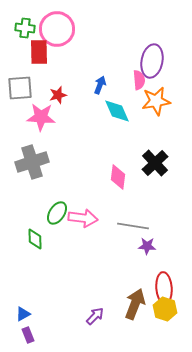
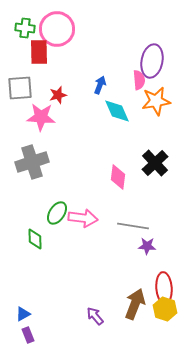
purple arrow: rotated 84 degrees counterclockwise
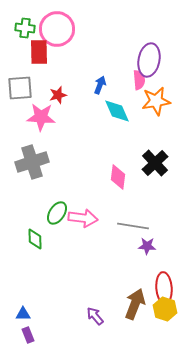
purple ellipse: moved 3 px left, 1 px up
blue triangle: rotated 28 degrees clockwise
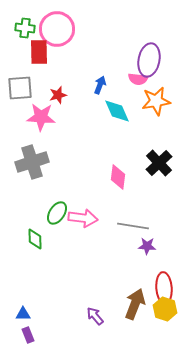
pink semicircle: moved 1 px left, 1 px up; rotated 102 degrees clockwise
black cross: moved 4 px right
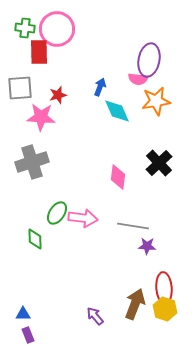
blue arrow: moved 2 px down
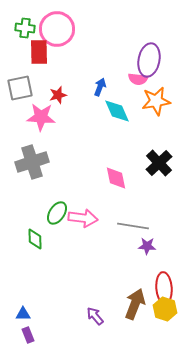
gray square: rotated 8 degrees counterclockwise
pink diamond: moved 2 px left, 1 px down; rotated 20 degrees counterclockwise
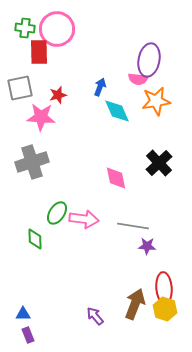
pink arrow: moved 1 px right, 1 px down
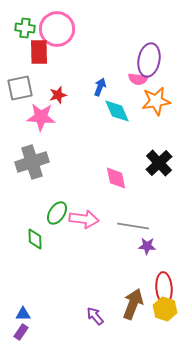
brown arrow: moved 2 px left
purple rectangle: moved 7 px left, 3 px up; rotated 56 degrees clockwise
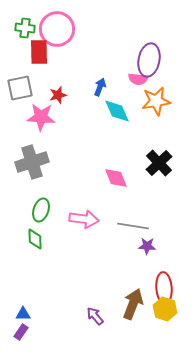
pink diamond: rotated 10 degrees counterclockwise
green ellipse: moved 16 px left, 3 px up; rotated 15 degrees counterclockwise
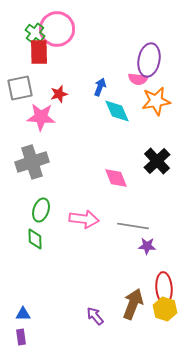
green cross: moved 10 px right, 5 px down; rotated 30 degrees clockwise
red star: moved 1 px right, 1 px up
black cross: moved 2 px left, 2 px up
purple rectangle: moved 5 px down; rotated 42 degrees counterclockwise
